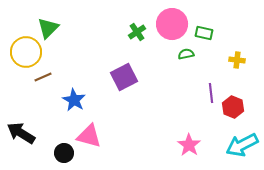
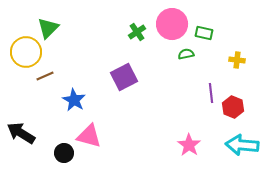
brown line: moved 2 px right, 1 px up
cyan arrow: rotated 32 degrees clockwise
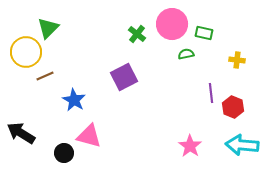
green cross: moved 2 px down; rotated 18 degrees counterclockwise
pink star: moved 1 px right, 1 px down
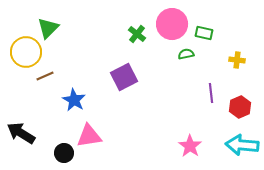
red hexagon: moved 7 px right; rotated 15 degrees clockwise
pink triangle: rotated 24 degrees counterclockwise
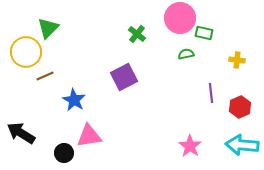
pink circle: moved 8 px right, 6 px up
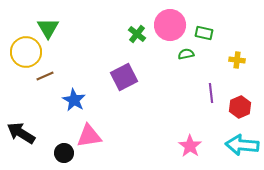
pink circle: moved 10 px left, 7 px down
green triangle: rotated 15 degrees counterclockwise
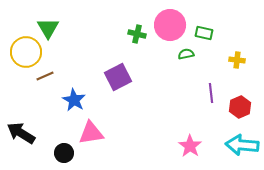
green cross: rotated 24 degrees counterclockwise
purple square: moved 6 px left
pink triangle: moved 2 px right, 3 px up
